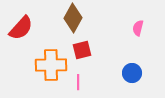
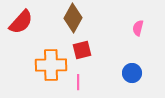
red semicircle: moved 6 px up
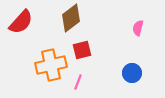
brown diamond: moved 2 px left; rotated 24 degrees clockwise
orange cross: rotated 12 degrees counterclockwise
pink line: rotated 21 degrees clockwise
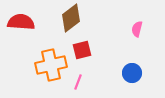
red semicircle: rotated 128 degrees counterclockwise
pink semicircle: moved 1 px left, 1 px down
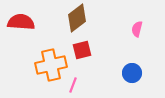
brown diamond: moved 6 px right
pink line: moved 5 px left, 3 px down
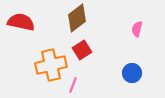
red semicircle: rotated 8 degrees clockwise
red square: rotated 18 degrees counterclockwise
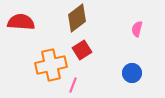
red semicircle: rotated 8 degrees counterclockwise
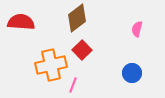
red square: rotated 12 degrees counterclockwise
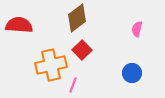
red semicircle: moved 2 px left, 3 px down
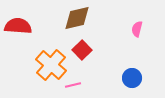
brown diamond: rotated 24 degrees clockwise
red semicircle: moved 1 px left, 1 px down
orange cross: rotated 36 degrees counterclockwise
blue circle: moved 5 px down
pink line: rotated 56 degrees clockwise
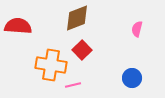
brown diamond: rotated 8 degrees counterclockwise
orange cross: rotated 32 degrees counterclockwise
